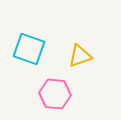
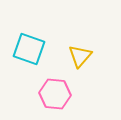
yellow triangle: rotated 30 degrees counterclockwise
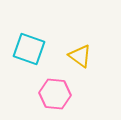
yellow triangle: rotated 35 degrees counterclockwise
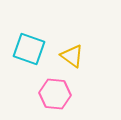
yellow triangle: moved 8 px left
